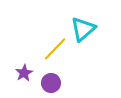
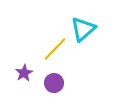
purple circle: moved 3 px right
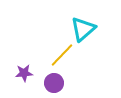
yellow line: moved 7 px right, 6 px down
purple star: rotated 24 degrees clockwise
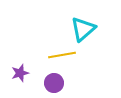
yellow line: rotated 36 degrees clockwise
purple star: moved 4 px left; rotated 12 degrees counterclockwise
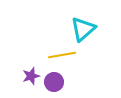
purple star: moved 11 px right, 3 px down
purple circle: moved 1 px up
